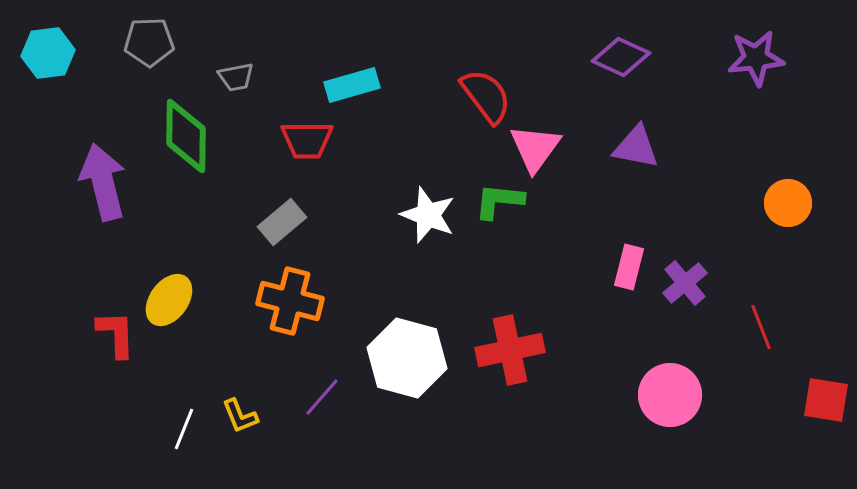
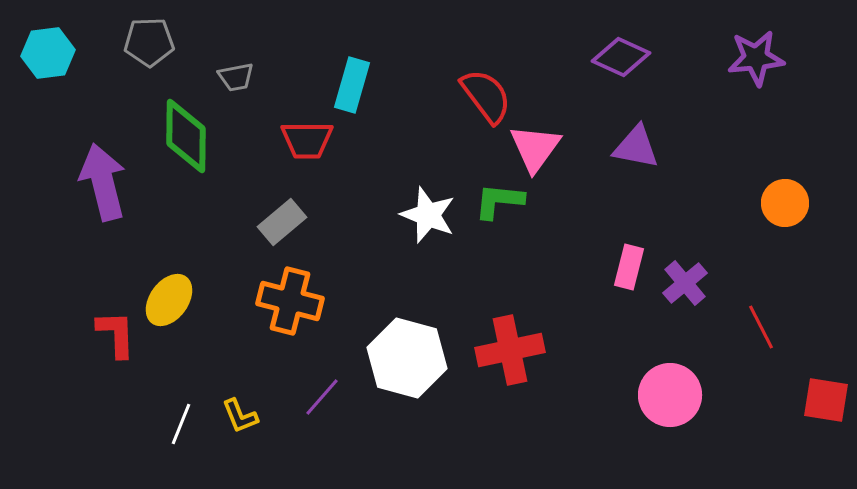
cyan rectangle: rotated 58 degrees counterclockwise
orange circle: moved 3 px left
red line: rotated 6 degrees counterclockwise
white line: moved 3 px left, 5 px up
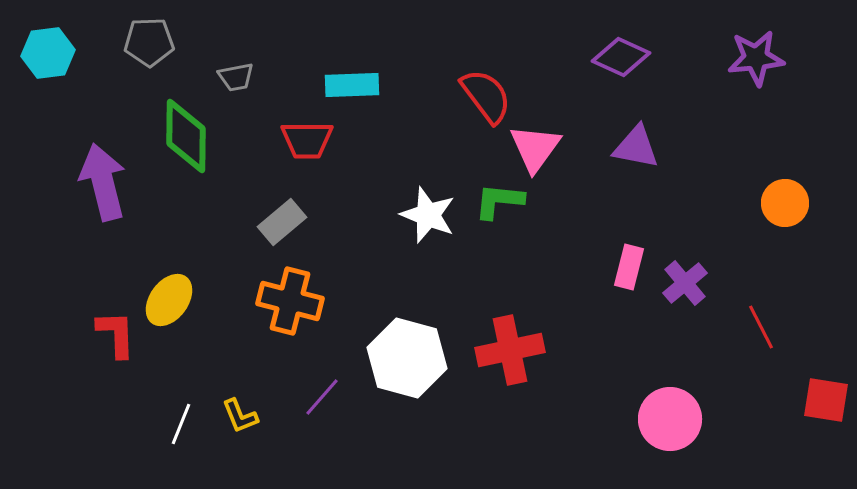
cyan rectangle: rotated 72 degrees clockwise
pink circle: moved 24 px down
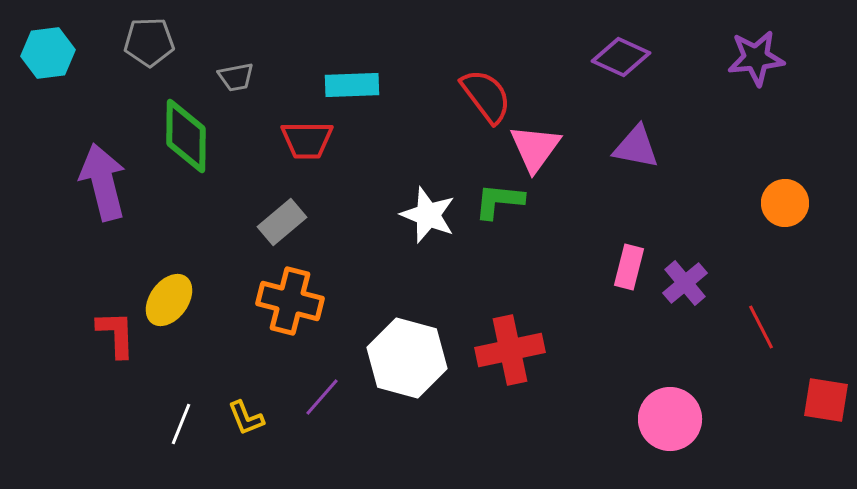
yellow L-shape: moved 6 px right, 2 px down
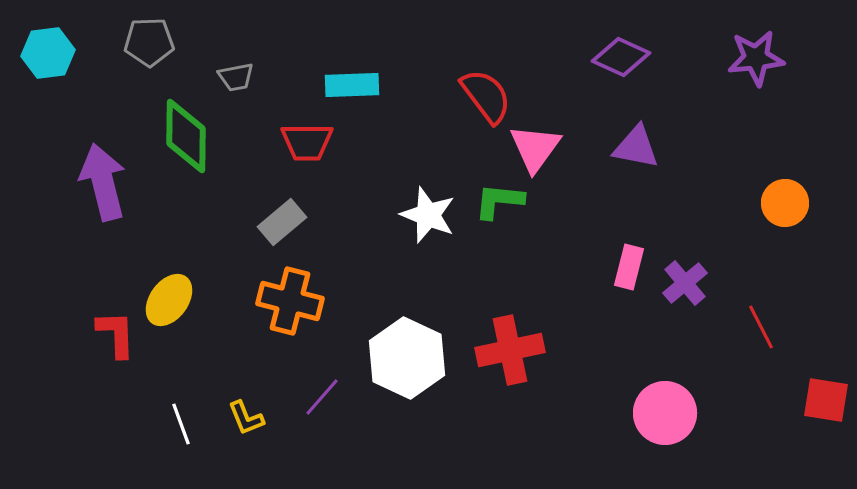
red trapezoid: moved 2 px down
white hexagon: rotated 10 degrees clockwise
pink circle: moved 5 px left, 6 px up
white line: rotated 42 degrees counterclockwise
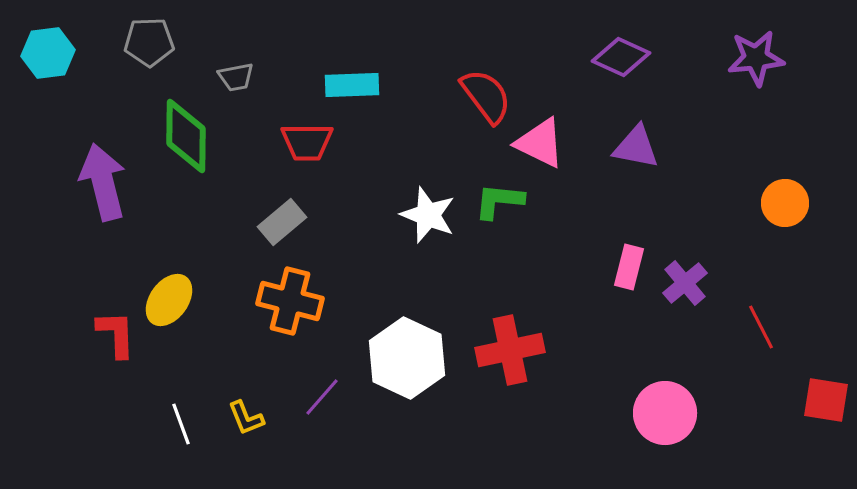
pink triangle: moved 5 px right, 5 px up; rotated 40 degrees counterclockwise
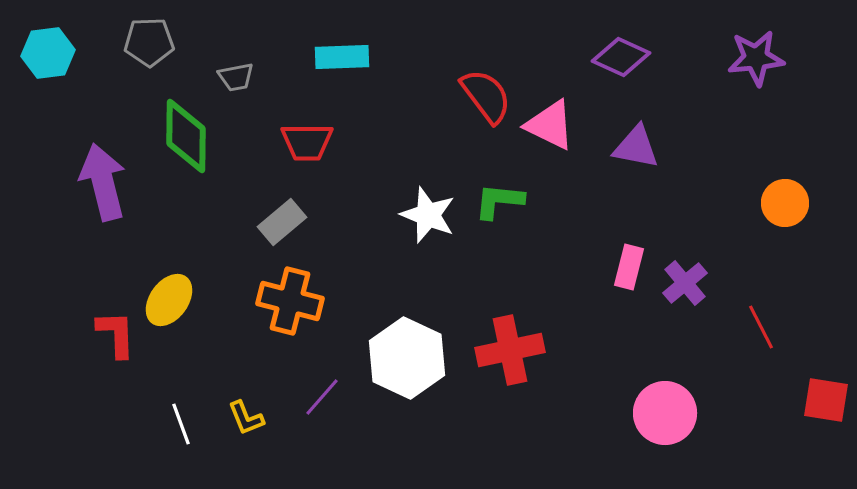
cyan rectangle: moved 10 px left, 28 px up
pink triangle: moved 10 px right, 18 px up
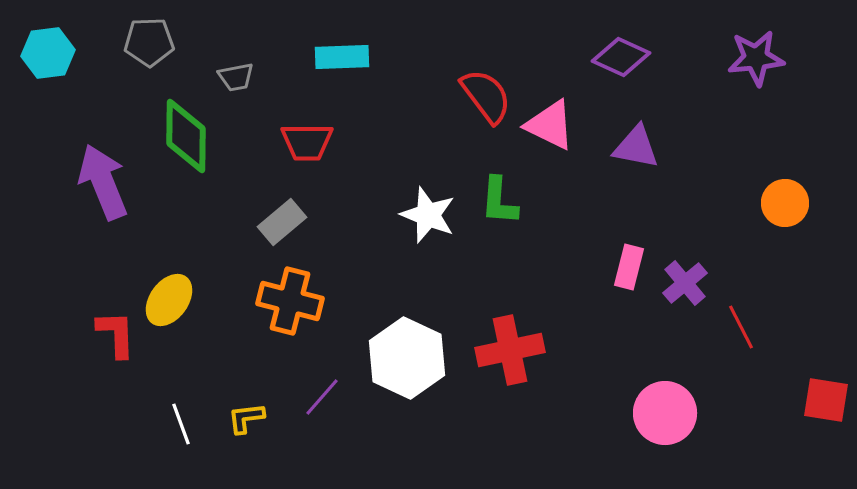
purple arrow: rotated 8 degrees counterclockwise
green L-shape: rotated 92 degrees counterclockwise
red line: moved 20 px left
yellow L-shape: rotated 105 degrees clockwise
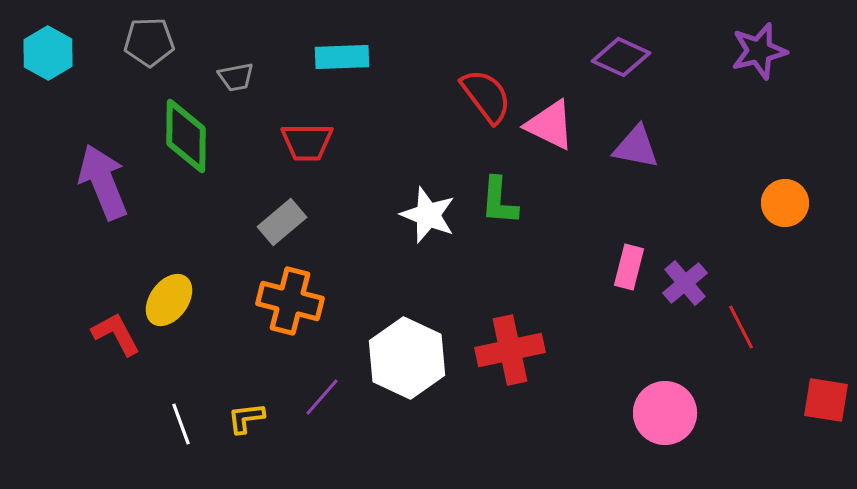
cyan hexagon: rotated 24 degrees counterclockwise
purple star: moved 3 px right, 7 px up; rotated 8 degrees counterclockwise
red L-shape: rotated 26 degrees counterclockwise
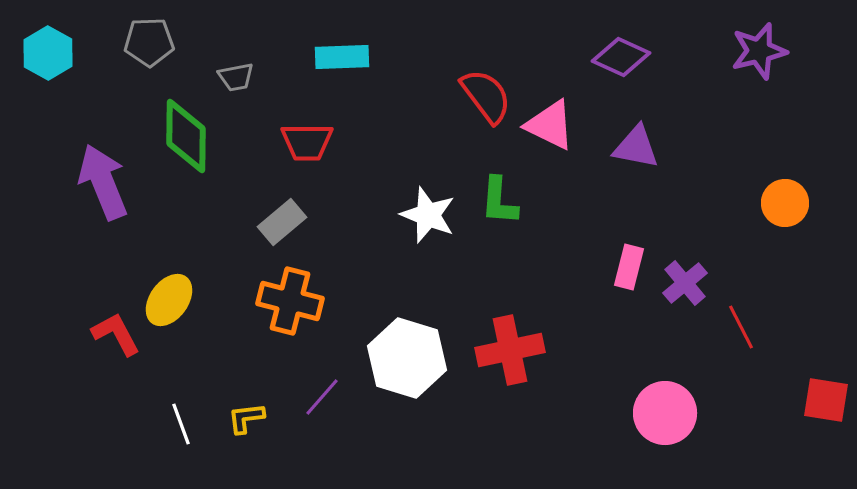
white hexagon: rotated 8 degrees counterclockwise
